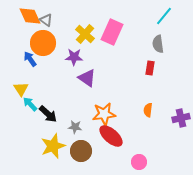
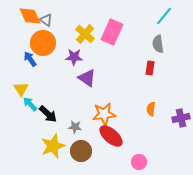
orange semicircle: moved 3 px right, 1 px up
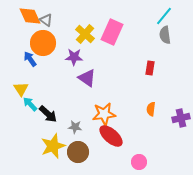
gray semicircle: moved 7 px right, 9 px up
brown circle: moved 3 px left, 1 px down
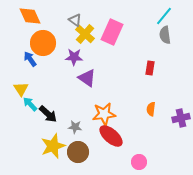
gray triangle: moved 29 px right
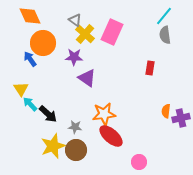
orange semicircle: moved 15 px right, 2 px down
brown circle: moved 2 px left, 2 px up
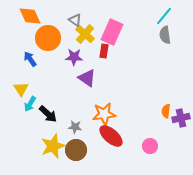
orange circle: moved 5 px right, 5 px up
red rectangle: moved 46 px left, 17 px up
cyan arrow: rotated 105 degrees counterclockwise
pink circle: moved 11 px right, 16 px up
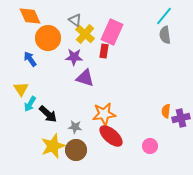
purple triangle: moved 2 px left; rotated 18 degrees counterclockwise
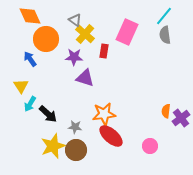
pink rectangle: moved 15 px right
orange circle: moved 2 px left, 1 px down
yellow triangle: moved 3 px up
purple cross: rotated 24 degrees counterclockwise
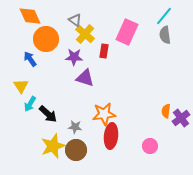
red ellipse: rotated 55 degrees clockwise
